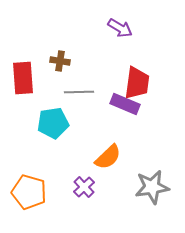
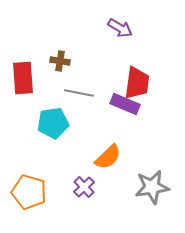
gray line: moved 1 px down; rotated 12 degrees clockwise
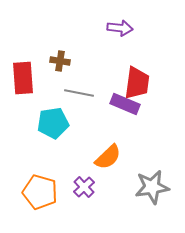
purple arrow: rotated 25 degrees counterclockwise
orange pentagon: moved 11 px right
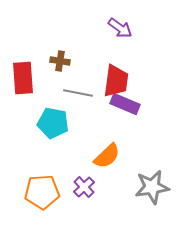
purple arrow: rotated 30 degrees clockwise
red trapezoid: moved 21 px left, 2 px up
gray line: moved 1 px left
cyan pentagon: rotated 20 degrees clockwise
orange semicircle: moved 1 px left, 1 px up
orange pentagon: moved 2 px right; rotated 20 degrees counterclockwise
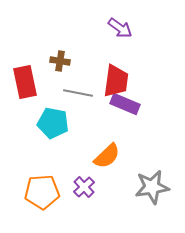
red rectangle: moved 2 px right, 4 px down; rotated 8 degrees counterclockwise
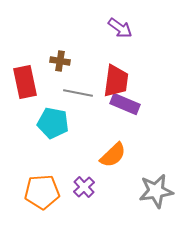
orange semicircle: moved 6 px right, 1 px up
gray star: moved 4 px right, 4 px down
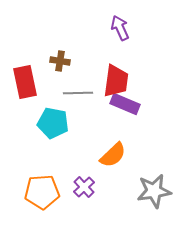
purple arrow: rotated 150 degrees counterclockwise
gray line: rotated 12 degrees counterclockwise
gray star: moved 2 px left
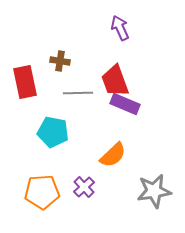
red trapezoid: moved 1 px left; rotated 152 degrees clockwise
cyan pentagon: moved 9 px down
